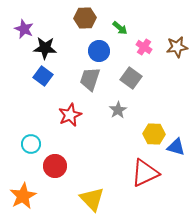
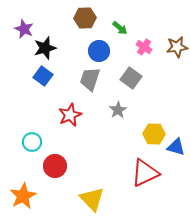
black star: rotated 20 degrees counterclockwise
cyan circle: moved 1 px right, 2 px up
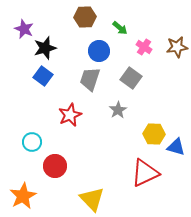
brown hexagon: moved 1 px up
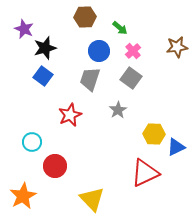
pink cross: moved 11 px left, 4 px down; rotated 14 degrees clockwise
blue triangle: rotated 42 degrees counterclockwise
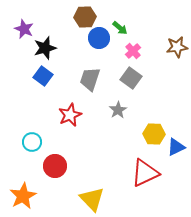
blue circle: moved 13 px up
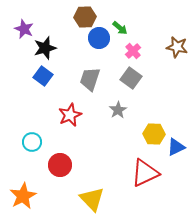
brown star: rotated 20 degrees clockwise
red circle: moved 5 px right, 1 px up
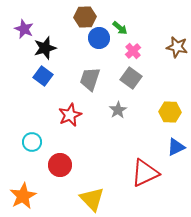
yellow hexagon: moved 16 px right, 22 px up
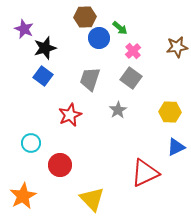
brown star: rotated 20 degrees counterclockwise
cyan circle: moved 1 px left, 1 px down
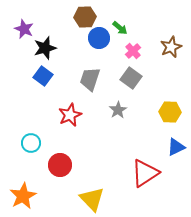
brown star: moved 6 px left; rotated 15 degrees counterclockwise
red triangle: rotated 8 degrees counterclockwise
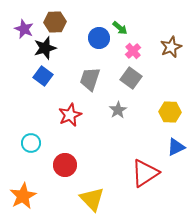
brown hexagon: moved 30 px left, 5 px down
red circle: moved 5 px right
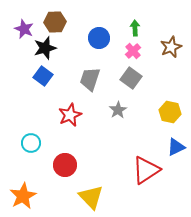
green arrow: moved 15 px right; rotated 133 degrees counterclockwise
yellow hexagon: rotated 10 degrees clockwise
red triangle: moved 1 px right, 3 px up
yellow triangle: moved 1 px left, 2 px up
